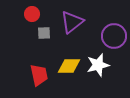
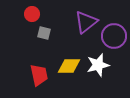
purple triangle: moved 14 px right
gray square: rotated 16 degrees clockwise
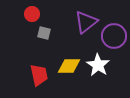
white star: rotated 25 degrees counterclockwise
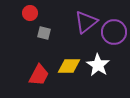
red circle: moved 2 px left, 1 px up
purple circle: moved 4 px up
red trapezoid: rotated 40 degrees clockwise
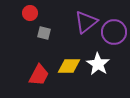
white star: moved 1 px up
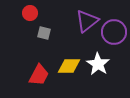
purple triangle: moved 1 px right, 1 px up
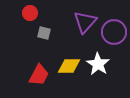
purple triangle: moved 2 px left, 1 px down; rotated 10 degrees counterclockwise
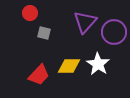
red trapezoid: rotated 15 degrees clockwise
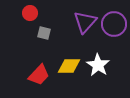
purple circle: moved 8 px up
white star: moved 1 px down
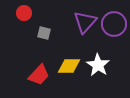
red circle: moved 6 px left
